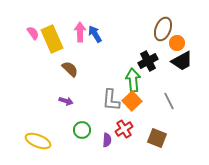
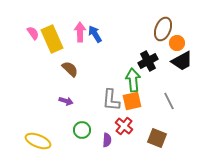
orange square: rotated 30 degrees clockwise
red cross: moved 3 px up; rotated 18 degrees counterclockwise
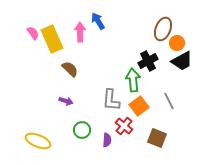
blue arrow: moved 3 px right, 13 px up
orange square: moved 7 px right, 5 px down; rotated 24 degrees counterclockwise
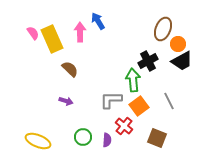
orange circle: moved 1 px right, 1 px down
gray L-shape: rotated 85 degrees clockwise
green circle: moved 1 px right, 7 px down
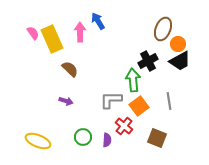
black trapezoid: moved 2 px left
gray line: rotated 18 degrees clockwise
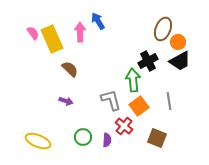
orange circle: moved 2 px up
gray L-shape: rotated 75 degrees clockwise
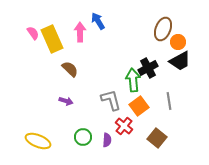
black cross: moved 7 px down
brown square: rotated 18 degrees clockwise
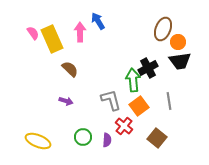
black trapezoid: rotated 20 degrees clockwise
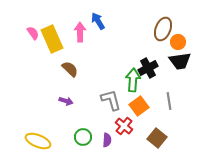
green arrow: rotated 10 degrees clockwise
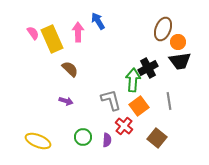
pink arrow: moved 2 px left
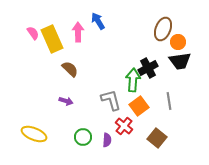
yellow ellipse: moved 4 px left, 7 px up
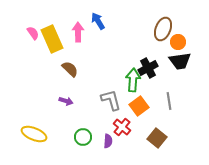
red cross: moved 2 px left, 1 px down
purple semicircle: moved 1 px right, 1 px down
